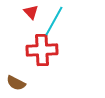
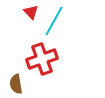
red cross: moved 9 px down; rotated 16 degrees counterclockwise
brown semicircle: moved 1 px down; rotated 54 degrees clockwise
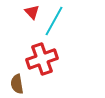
red triangle: moved 1 px right
brown semicircle: moved 1 px right
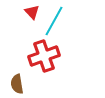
red cross: moved 2 px right, 3 px up
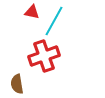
red triangle: rotated 35 degrees counterclockwise
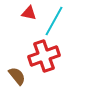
red triangle: moved 3 px left, 1 px down
brown semicircle: moved 8 px up; rotated 150 degrees clockwise
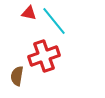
cyan line: rotated 68 degrees counterclockwise
brown semicircle: rotated 132 degrees counterclockwise
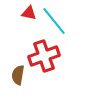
brown semicircle: moved 1 px right, 1 px up
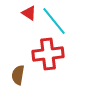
red triangle: rotated 21 degrees clockwise
red cross: moved 4 px right, 2 px up; rotated 12 degrees clockwise
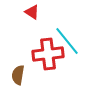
red triangle: moved 3 px right, 1 px up
cyan line: moved 13 px right, 20 px down
